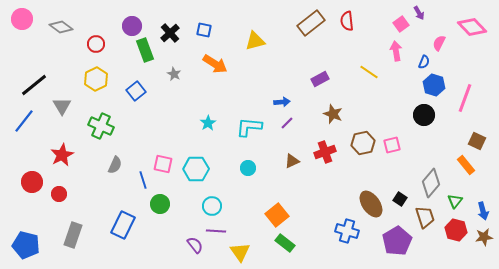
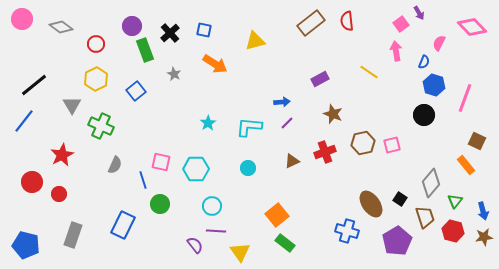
gray triangle at (62, 106): moved 10 px right, 1 px up
pink square at (163, 164): moved 2 px left, 2 px up
red hexagon at (456, 230): moved 3 px left, 1 px down
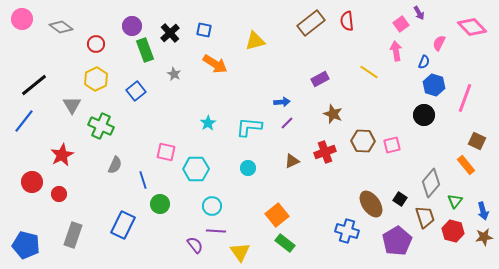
brown hexagon at (363, 143): moved 2 px up; rotated 15 degrees clockwise
pink square at (161, 162): moved 5 px right, 10 px up
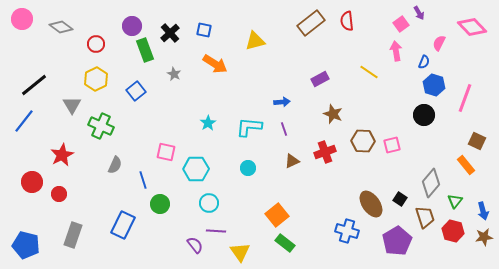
purple line at (287, 123): moved 3 px left, 6 px down; rotated 64 degrees counterclockwise
cyan circle at (212, 206): moved 3 px left, 3 px up
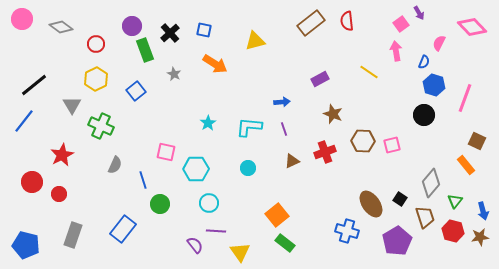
blue rectangle at (123, 225): moved 4 px down; rotated 12 degrees clockwise
brown star at (484, 237): moved 4 px left
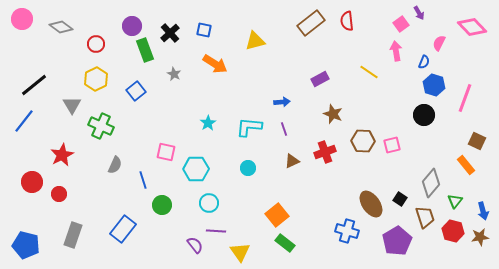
green circle at (160, 204): moved 2 px right, 1 px down
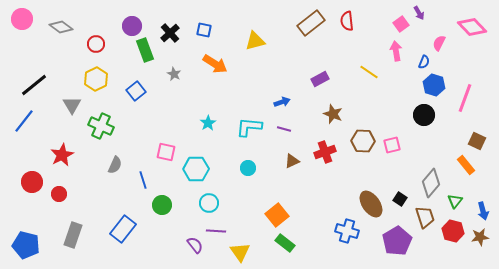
blue arrow at (282, 102): rotated 14 degrees counterclockwise
purple line at (284, 129): rotated 56 degrees counterclockwise
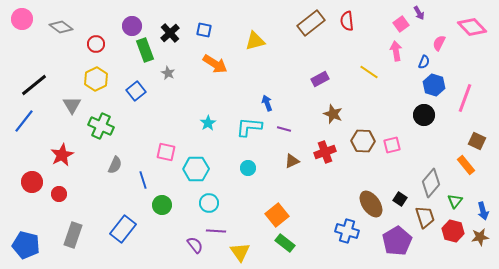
gray star at (174, 74): moved 6 px left, 1 px up
blue arrow at (282, 102): moved 15 px left, 1 px down; rotated 91 degrees counterclockwise
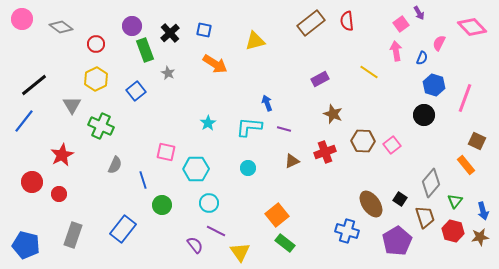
blue semicircle at (424, 62): moved 2 px left, 4 px up
pink square at (392, 145): rotated 24 degrees counterclockwise
purple line at (216, 231): rotated 24 degrees clockwise
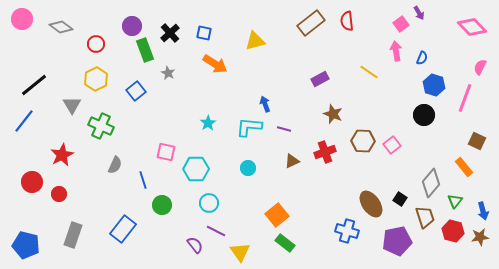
blue square at (204, 30): moved 3 px down
pink semicircle at (439, 43): moved 41 px right, 24 px down
blue arrow at (267, 103): moved 2 px left, 1 px down
orange rectangle at (466, 165): moved 2 px left, 2 px down
purple pentagon at (397, 241): rotated 20 degrees clockwise
